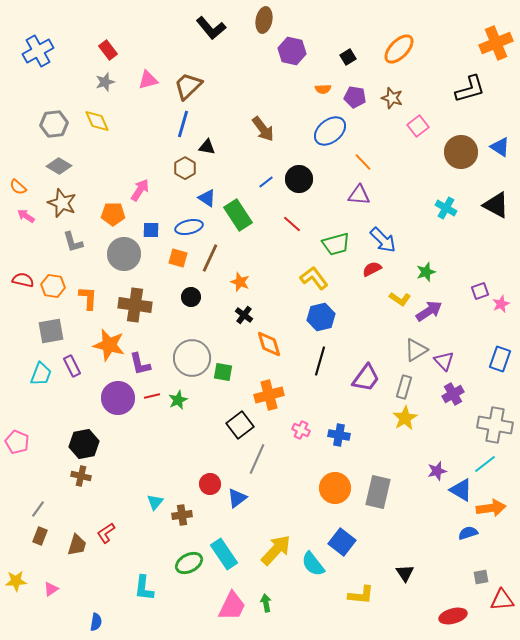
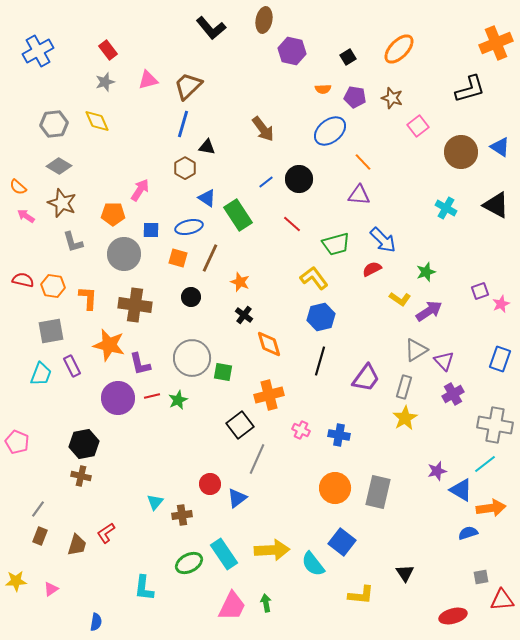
yellow arrow at (276, 550): moved 4 px left; rotated 44 degrees clockwise
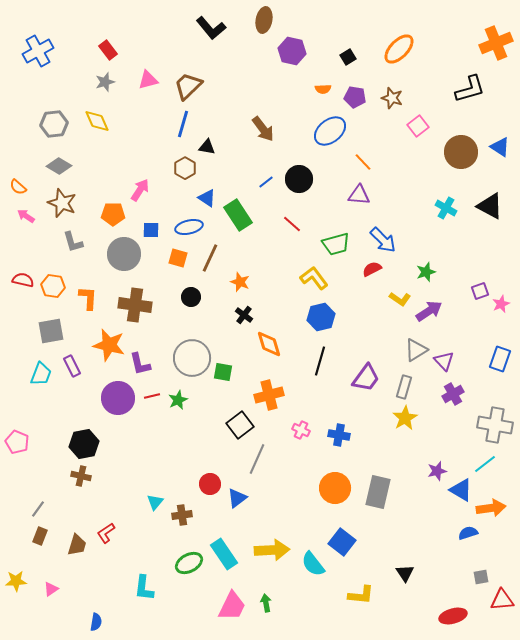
black triangle at (496, 205): moved 6 px left, 1 px down
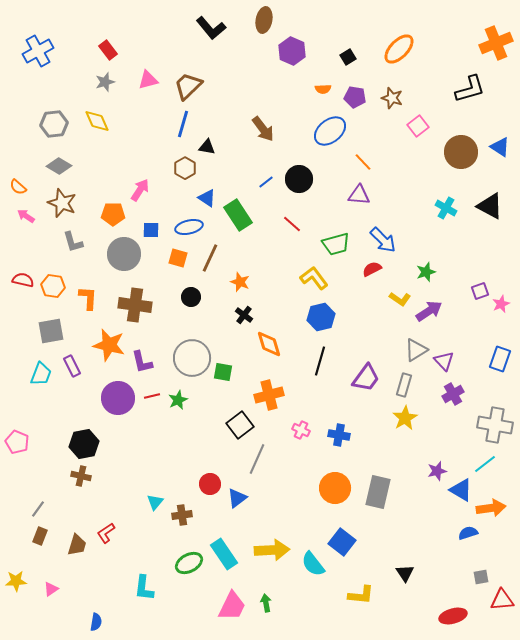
purple hexagon at (292, 51): rotated 12 degrees clockwise
purple L-shape at (140, 364): moved 2 px right, 2 px up
gray rectangle at (404, 387): moved 2 px up
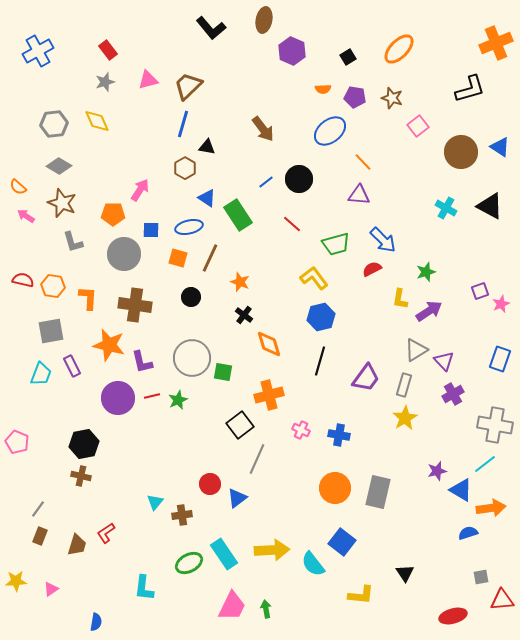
yellow L-shape at (400, 299): rotated 65 degrees clockwise
green arrow at (266, 603): moved 6 px down
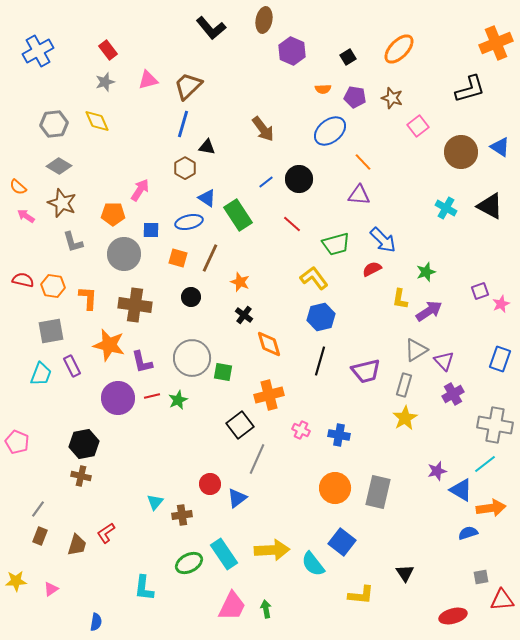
blue ellipse at (189, 227): moved 5 px up
purple trapezoid at (366, 378): moved 7 px up; rotated 40 degrees clockwise
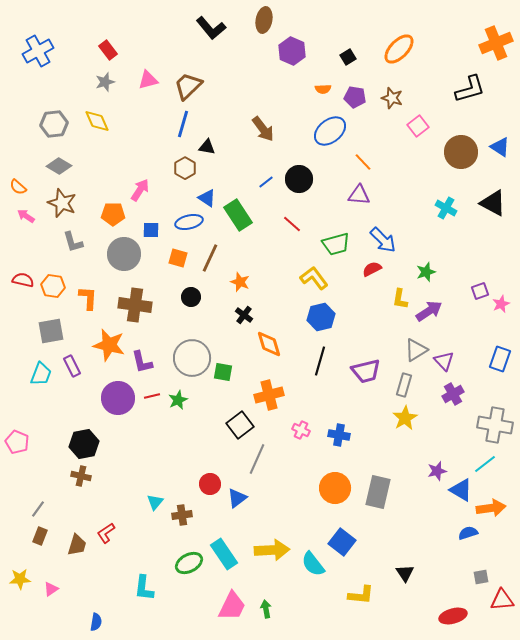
black triangle at (490, 206): moved 3 px right, 3 px up
yellow star at (16, 581): moved 4 px right, 2 px up
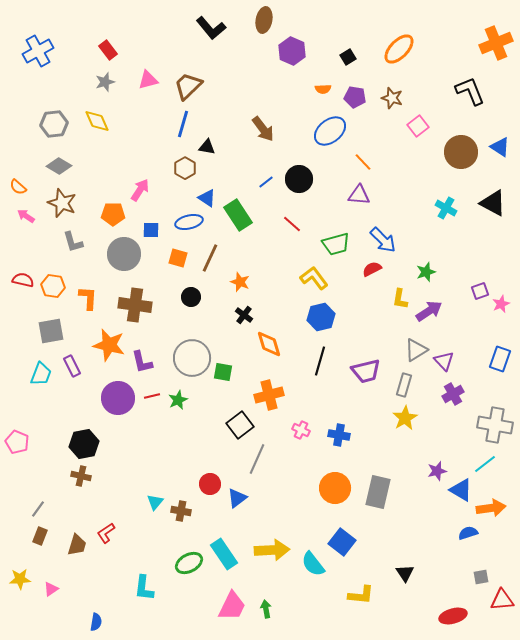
black L-shape at (470, 89): moved 2 px down; rotated 96 degrees counterclockwise
brown cross at (182, 515): moved 1 px left, 4 px up; rotated 18 degrees clockwise
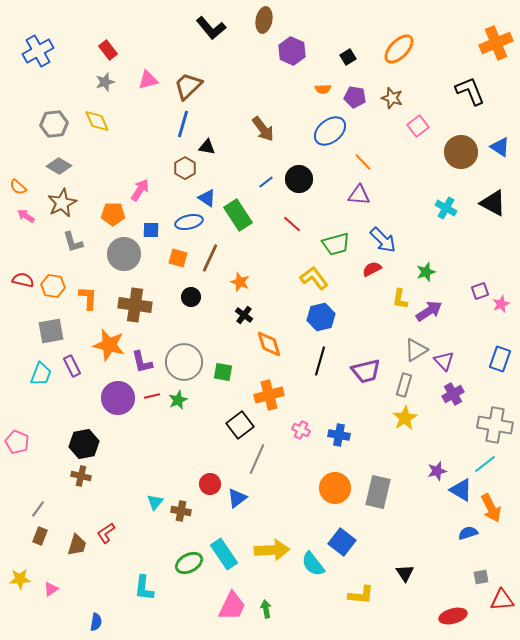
brown star at (62, 203): rotated 24 degrees clockwise
gray circle at (192, 358): moved 8 px left, 4 px down
orange arrow at (491, 508): rotated 72 degrees clockwise
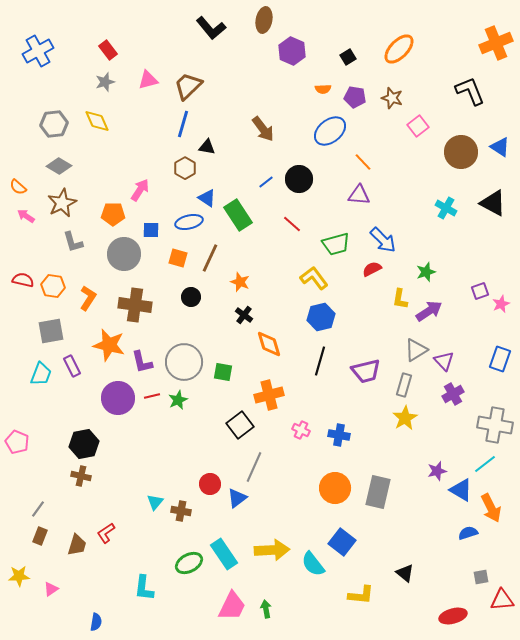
orange L-shape at (88, 298): rotated 30 degrees clockwise
gray line at (257, 459): moved 3 px left, 8 px down
black triangle at (405, 573): rotated 18 degrees counterclockwise
yellow star at (20, 579): moved 1 px left, 3 px up
